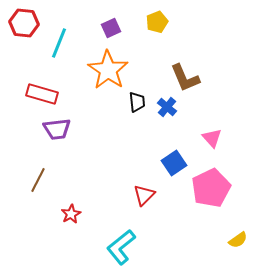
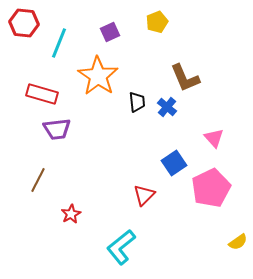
purple square: moved 1 px left, 4 px down
orange star: moved 10 px left, 6 px down
pink triangle: moved 2 px right
yellow semicircle: moved 2 px down
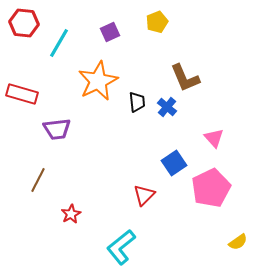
cyan line: rotated 8 degrees clockwise
orange star: moved 5 px down; rotated 12 degrees clockwise
red rectangle: moved 20 px left
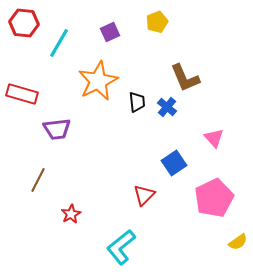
pink pentagon: moved 3 px right, 10 px down
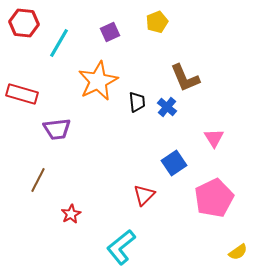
pink triangle: rotated 10 degrees clockwise
yellow semicircle: moved 10 px down
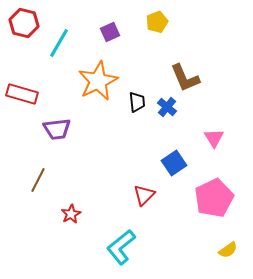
red hexagon: rotated 8 degrees clockwise
yellow semicircle: moved 10 px left, 2 px up
